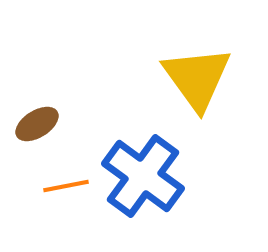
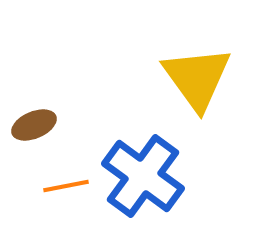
brown ellipse: moved 3 px left, 1 px down; rotated 9 degrees clockwise
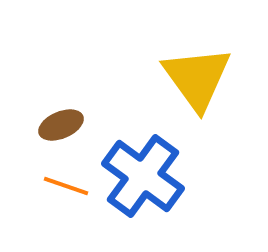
brown ellipse: moved 27 px right
orange line: rotated 30 degrees clockwise
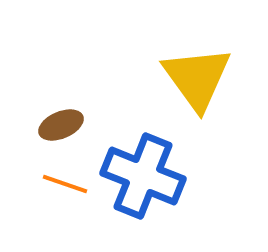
blue cross: rotated 14 degrees counterclockwise
orange line: moved 1 px left, 2 px up
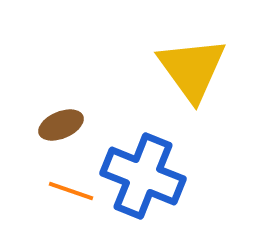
yellow triangle: moved 5 px left, 9 px up
orange line: moved 6 px right, 7 px down
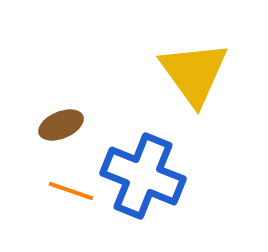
yellow triangle: moved 2 px right, 4 px down
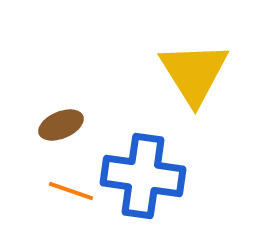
yellow triangle: rotated 4 degrees clockwise
blue cross: rotated 14 degrees counterclockwise
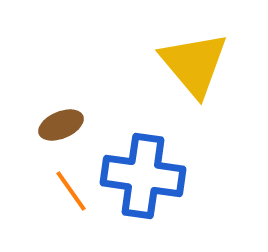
yellow triangle: moved 9 px up; rotated 8 degrees counterclockwise
orange line: rotated 36 degrees clockwise
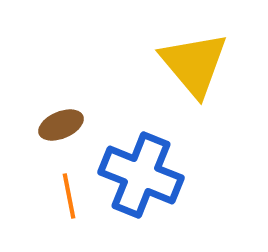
blue cross: moved 2 px left, 1 px up; rotated 14 degrees clockwise
orange line: moved 2 px left, 5 px down; rotated 24 degrees clockwise
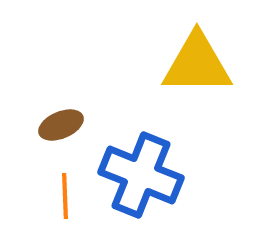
yellow triangle: moved 3 px right; rotated 50 degrees counterclockwise
orange line: moved 4 px left; rotated 9 degrees clockwise
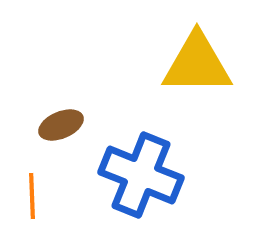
orange line: moved 33 px left
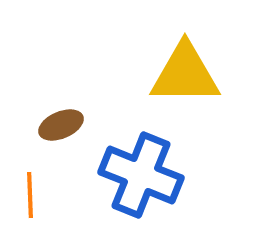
yellow triangle: moved 12 px left, 10 px down
orange line: moved 2 px left, 1 px up
